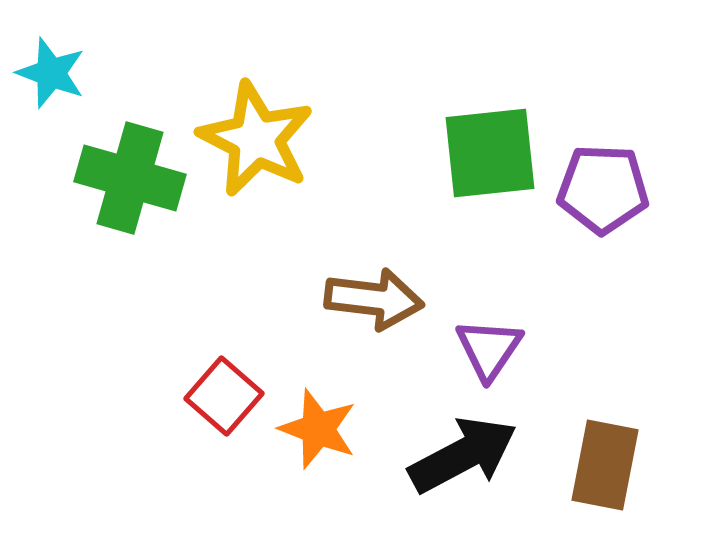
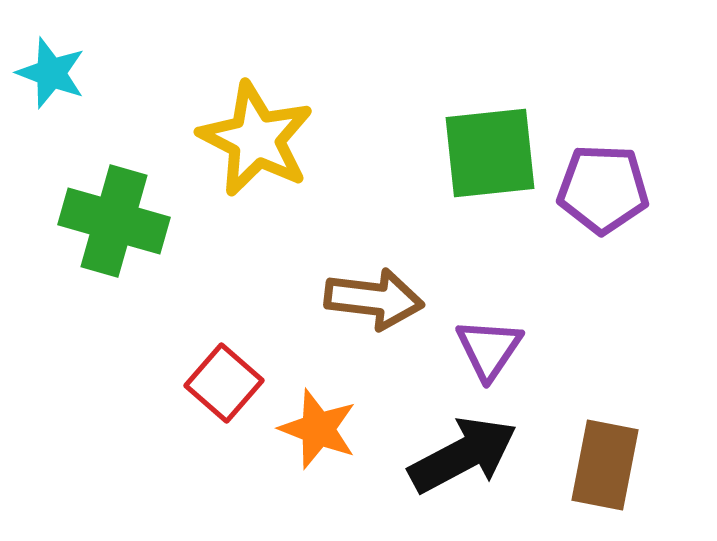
green cross: moved 16 px left, 43 px down
red square: moved 13 px up
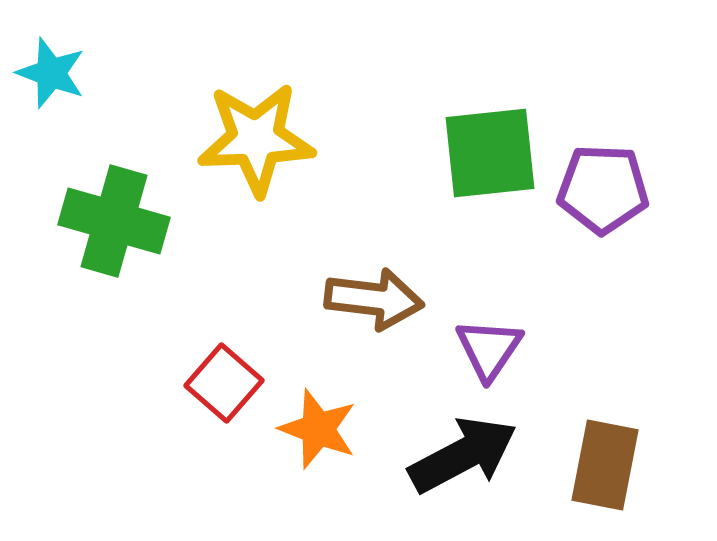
yellow star: rotated 29 degrees counterclockwise
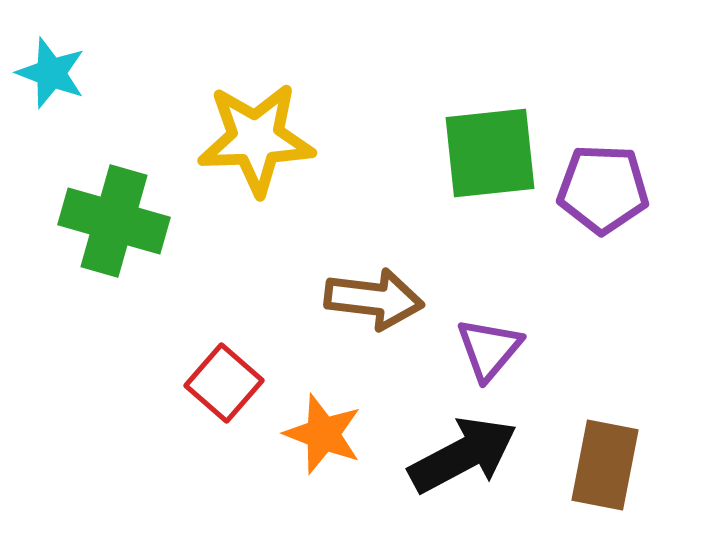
purple triangle: rotated 6 degrees clockwise
orange star: moved 5 px right, 5 px down
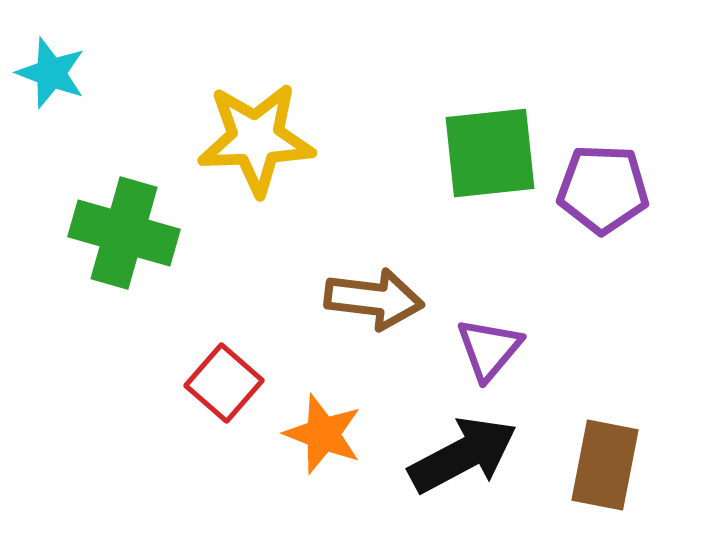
green cross: moved 10 px right, 12 px down
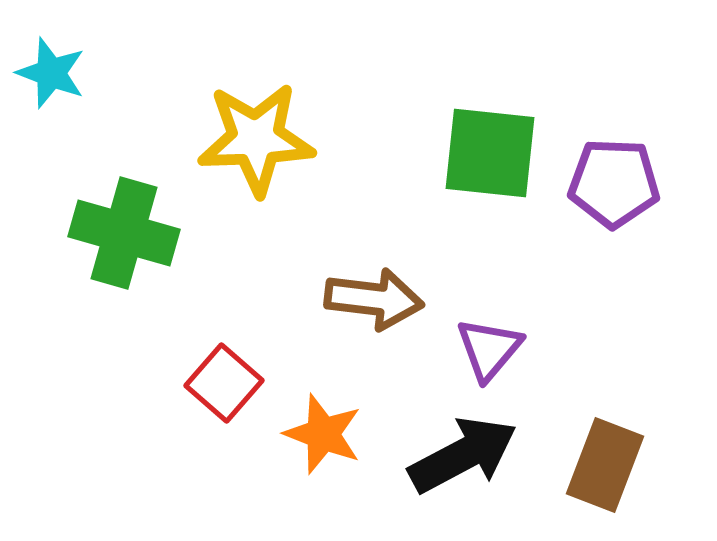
green square: rotated 12 degrees clockwise
purple pentagon: moved 11 px right, 6 px up
brown rectangle: rotated 10 degrees clockwise
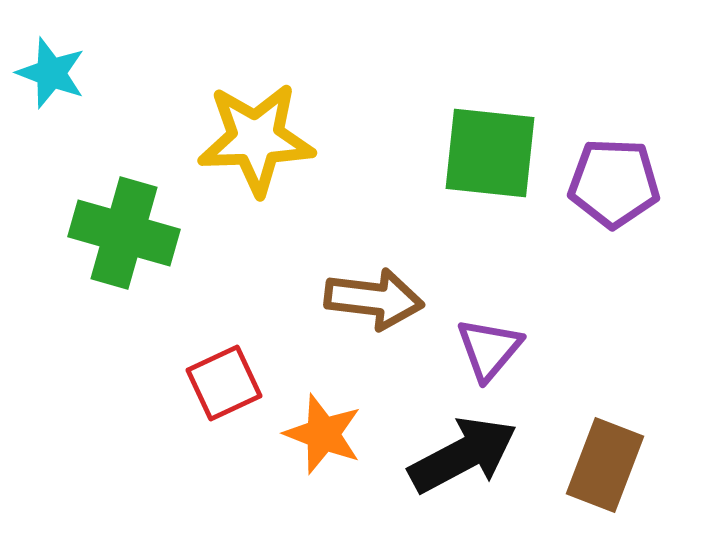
red square: rotated 24 degrees clockwise
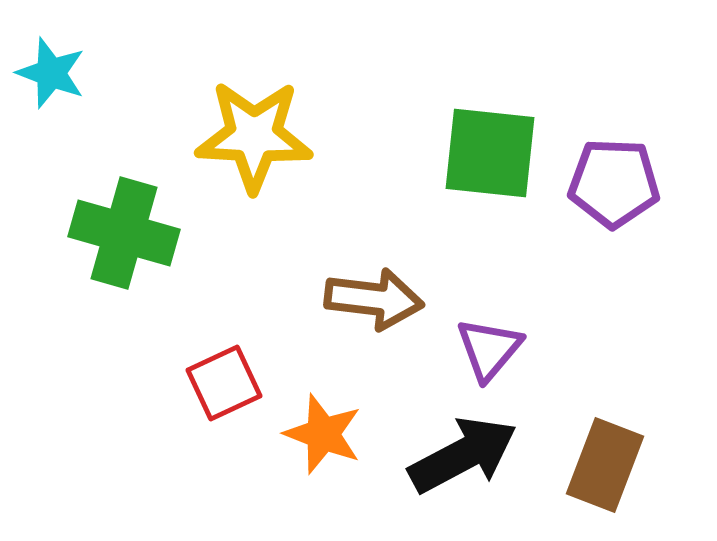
yellow star: moved 2 px left, 3 px up; rotated 5 degrees clockwise
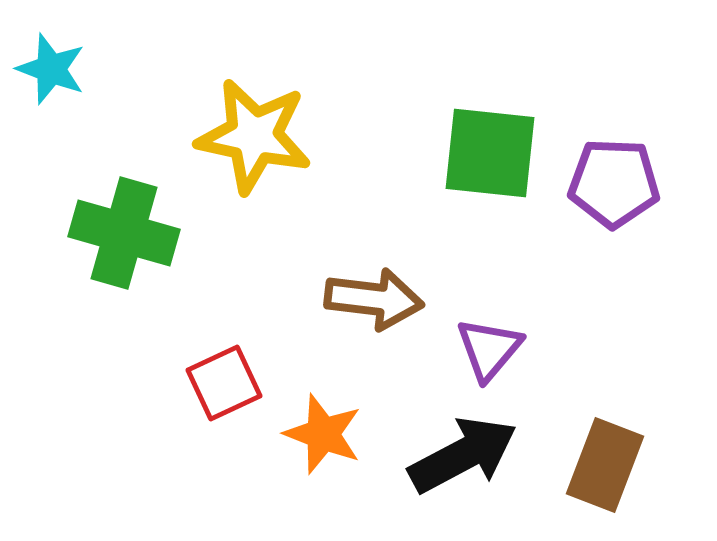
cyan star: moved 4 px up
yellow star: rotated 9 degrees clockwise
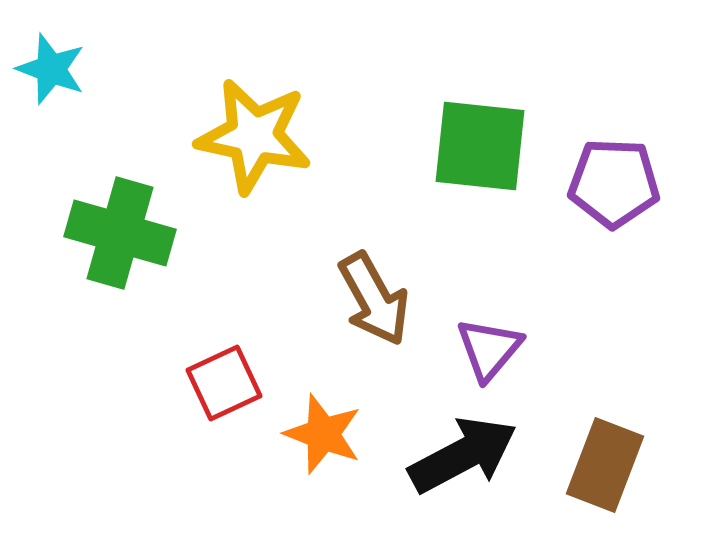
green square: moved 10 px left, 7 px up
green cross: moved 4 px left
brown arrow: rotated 54 degrees clockwise
